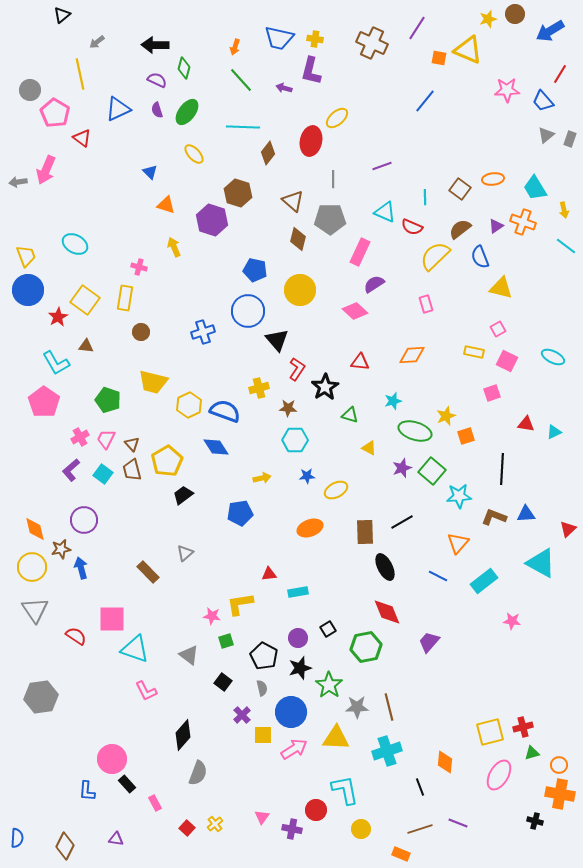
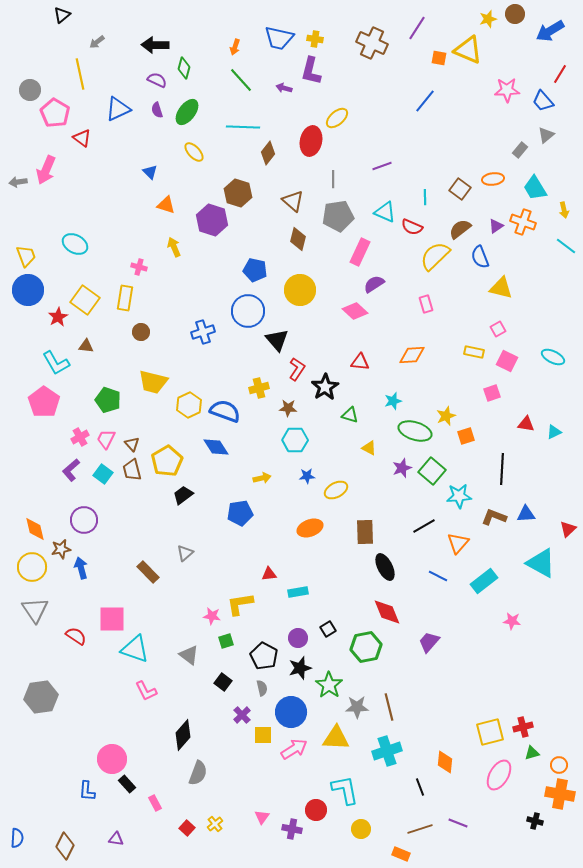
gray rectangle at (570, 139): moved 50 px left, 11 px down; rotated 21 degrees clockwise
yellow ellipse at (194, 154): moved 2 px up
gray pentagon at (330, 219): moved 8 px right, 3 px up; rotated 8 degrees counterclockwise
black line at (402, 522): moved 22 px right, 4 px down
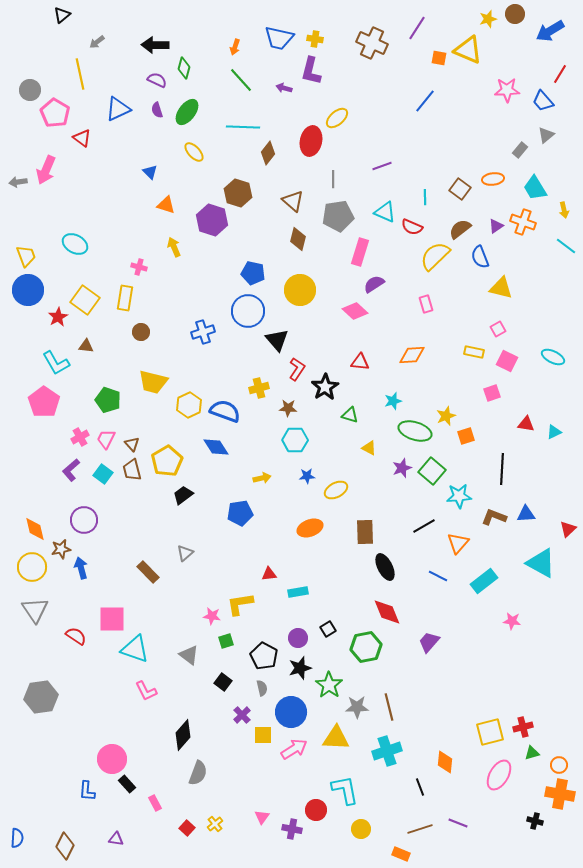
pink rectangle at (360, 252): rotated 8 degrees counterclockwise
blue pentagon at (255, 270): moved 2 px left, 3 px down
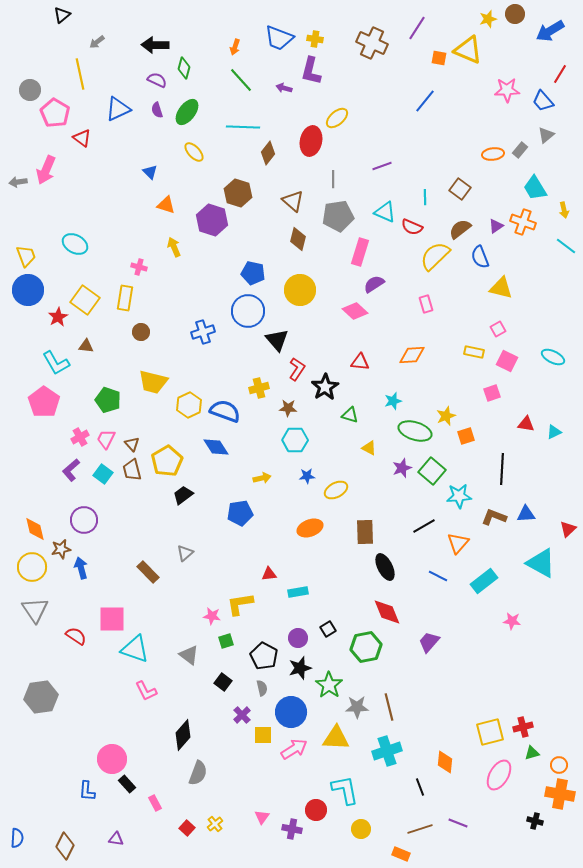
blue trapezoid at (279, 38): rotated 8 degrees clockwise
orange ellipse at (493, 179): moved 25 px up
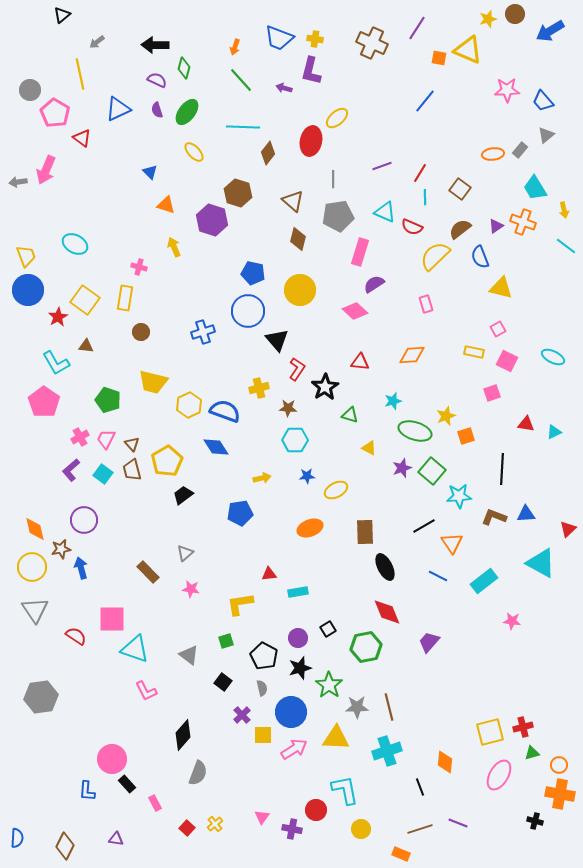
red line at (560, 74): moved 140 px left, 99 px down
orange triangle at (458, 543): moved 6 px left; rotated 15 degrees counterclockwise
pink star at (212, 616): moved 21 px left, 27 px up
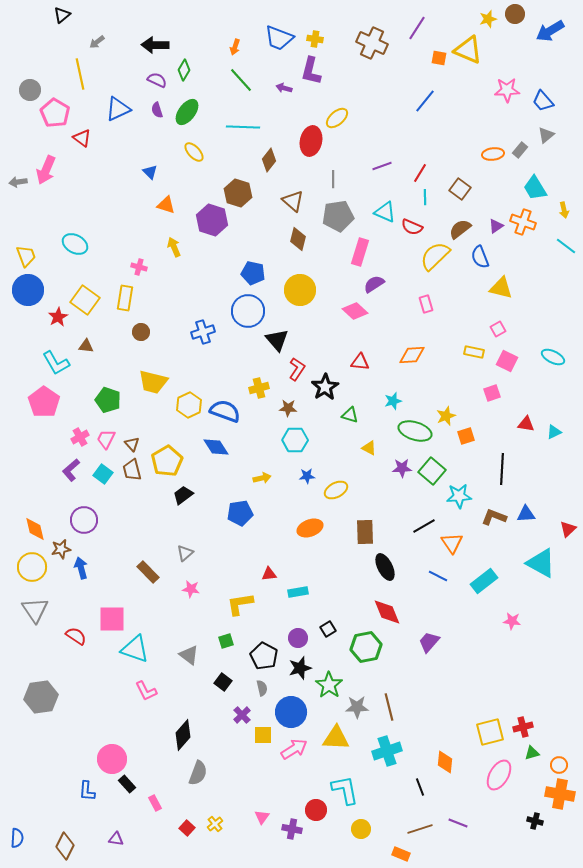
green diamond at (184, 68): moved 2 px down; rotated 15 degrees clockwise
brown diamond at (268, 153): moved 1 px right, 7 px down
purple star at (402, 468): rotated 18 degrees clockwise
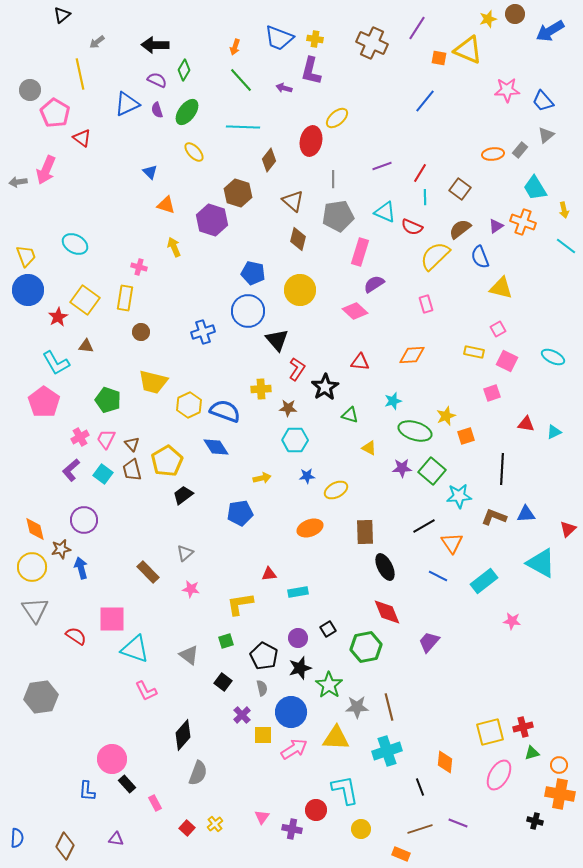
blue triangle at (118, 109): moved 9 px right, 5 px up
yellow cross at (259, 388): moved 2 px right, 1 px down; rotated 12 degrees clockwise
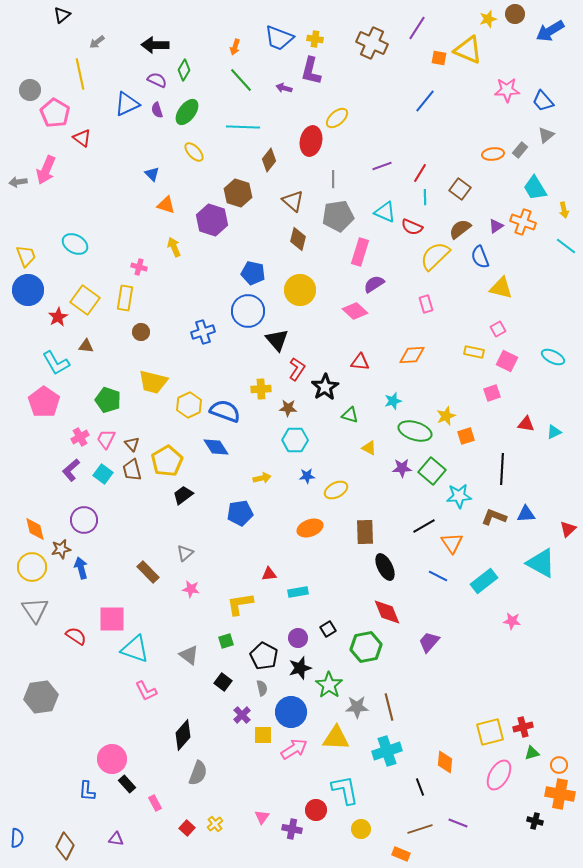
blue triangle at (150, 172): moved 2 px right, 2 px down
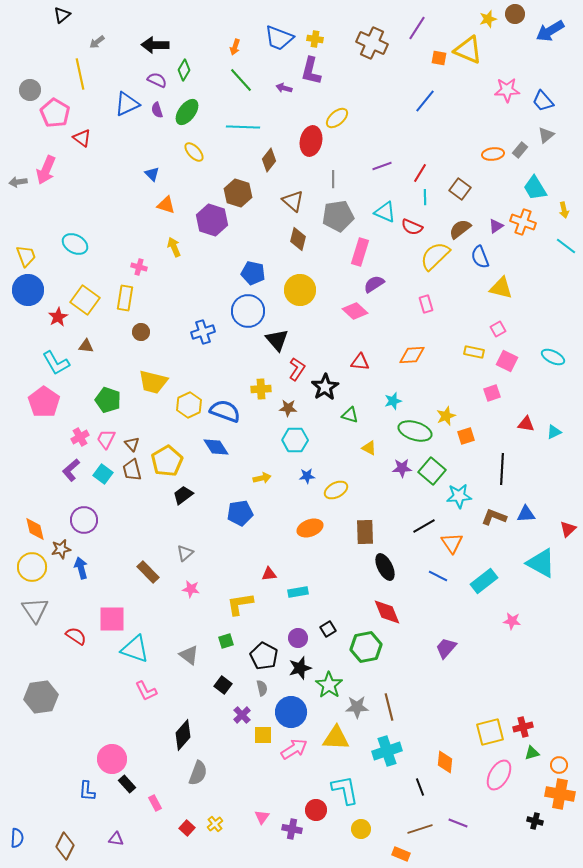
purple trapezoid at (429, 642): moved 17 px right, 6 px down
black square at (223, 682): moved 3 px down
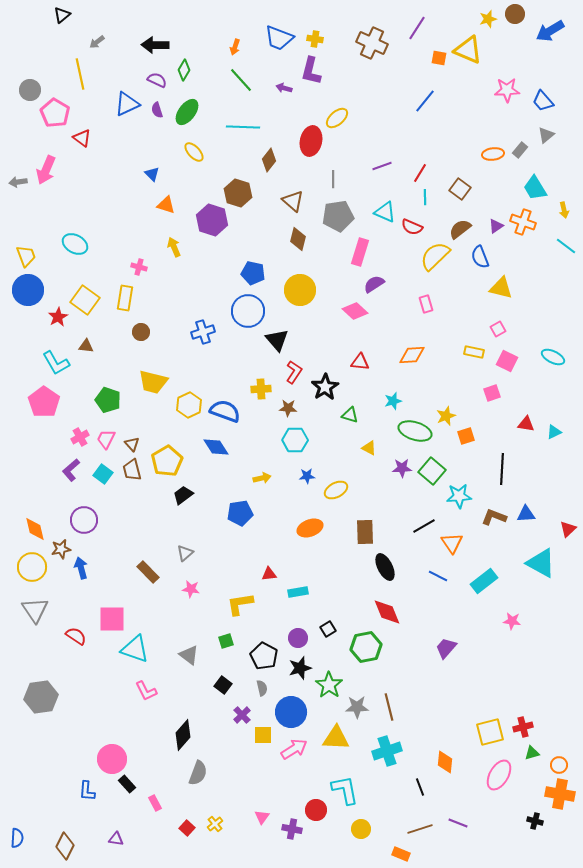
red L-shape at (297, 369): moved 3 px left, 3 px down
